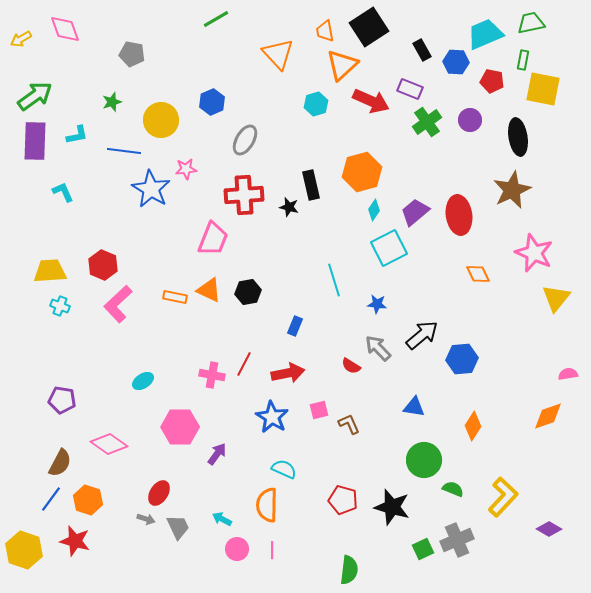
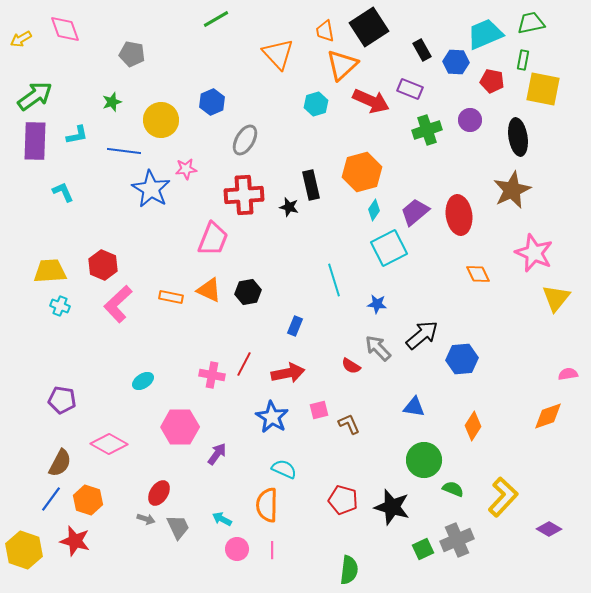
green cross at (427, 122): moved 8 px down; rotated 16 degrees clockwise
orange rectangle at (175, 297): moved 4 px left
pink diamond at (109, 444): rotated 6 degrees counterclockwise
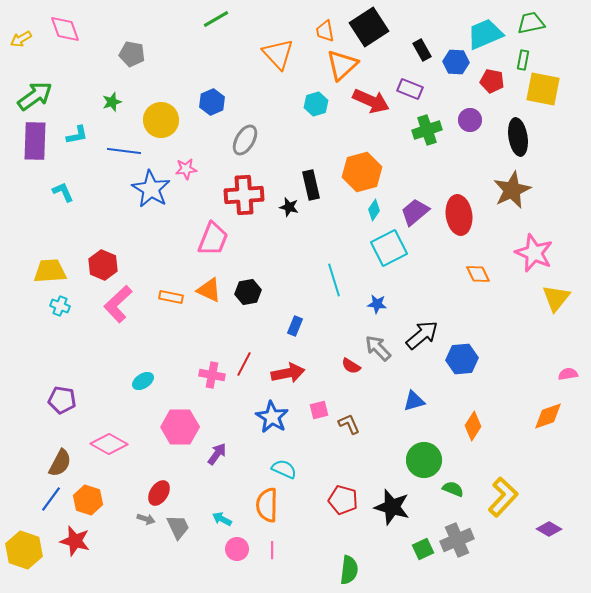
blue triangle at (414, 407): moved 6 px up; rotated 25 degrees counterclockwise
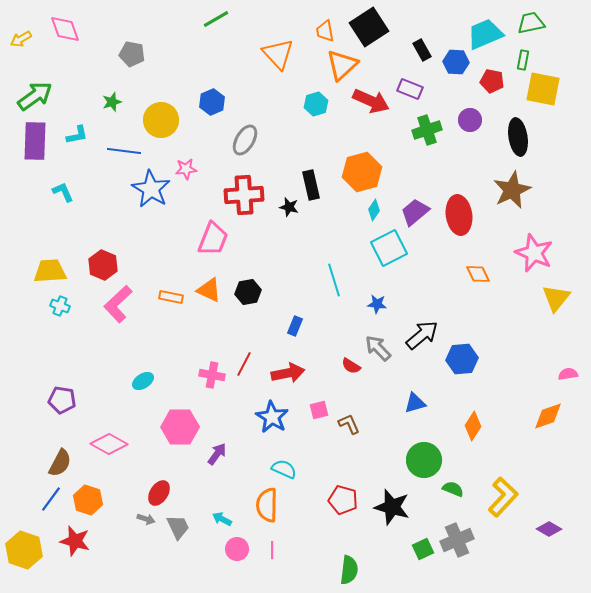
blue triangle at (414, 401): moved 1 px right, 2 px down
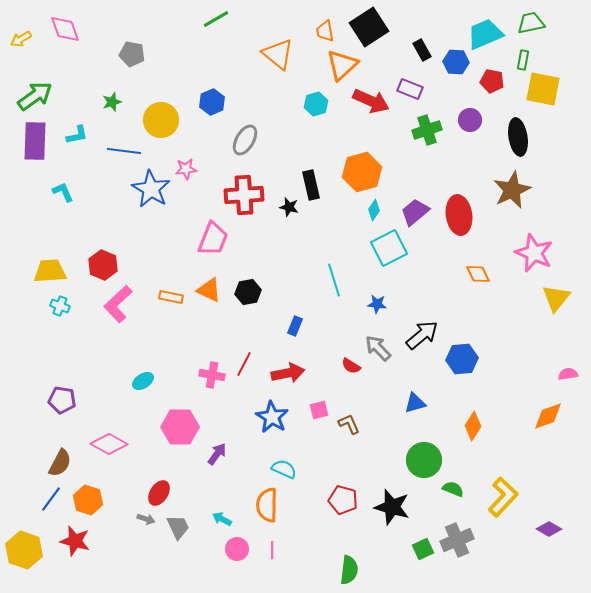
orange triangle at (278, 54): rotated 8 degrees counterclockwise
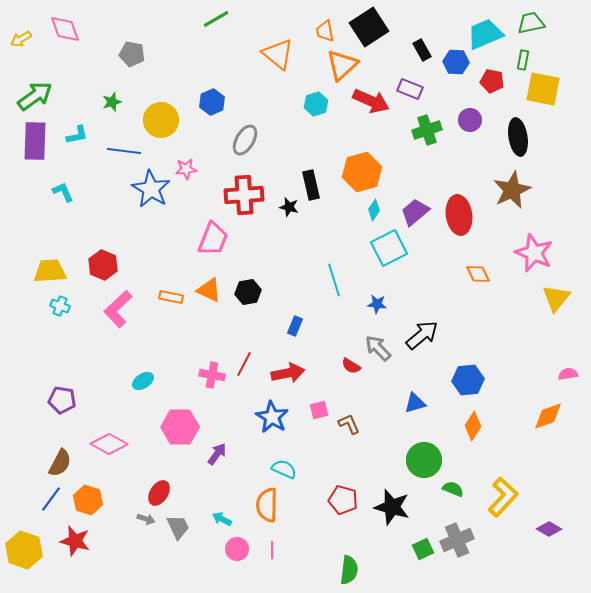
pink L-shape at (118, 304): moved 5 px down
blue hexagon at (462, 359): moved 6 px right, 21 px down
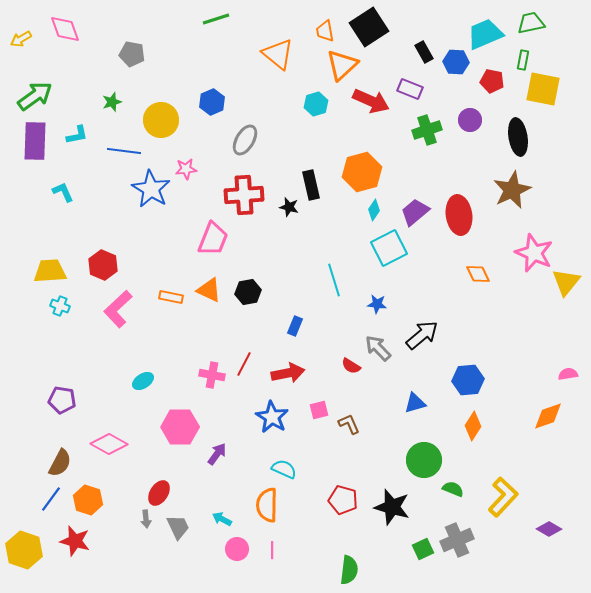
green line at (216, 19): rotated 12 degrees clockwise
black rectangle at (422, 50): moved 2 px right, 2 px down
yellow triangle at (556, 298): moved 10 px right, 16 px up
gray arrow at (146, 519): rotated 66 degrees clockwise
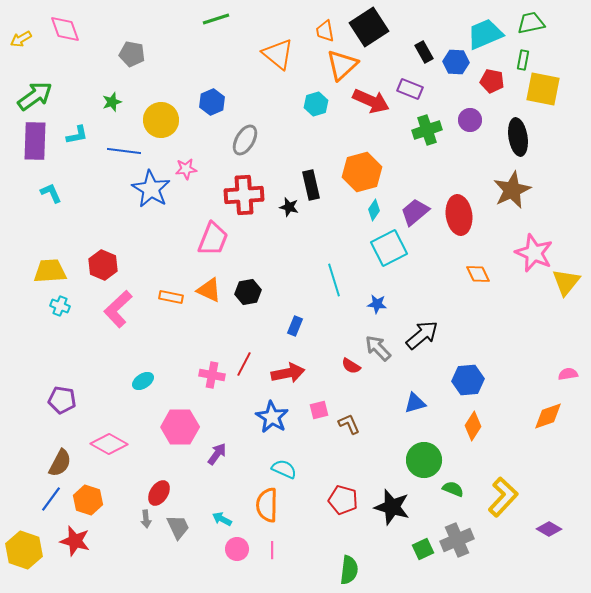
cyan L-shape at (63, 192): moved 12 px left, 1 px down
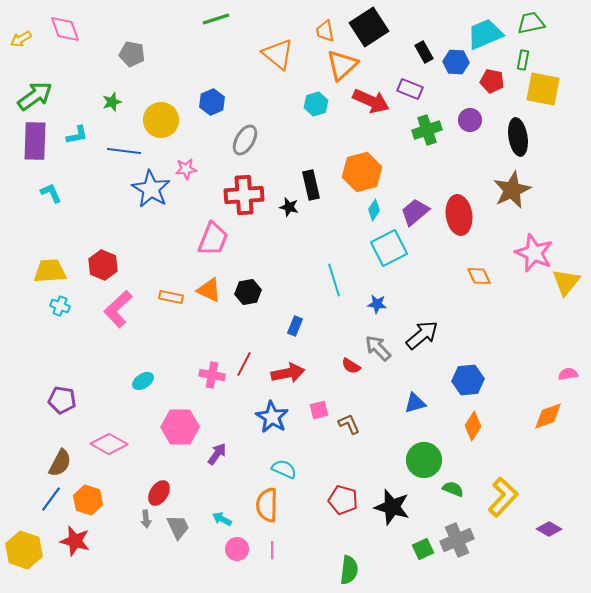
orange diamond at (478, 274): moved 1 px right, 2 px down
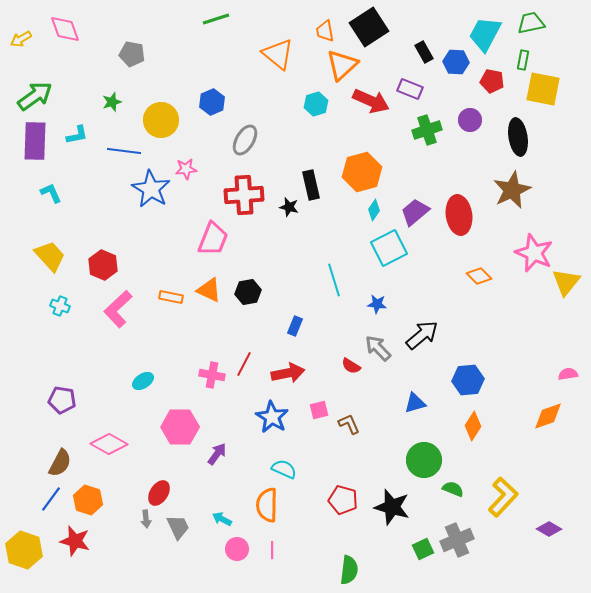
cyan trapezoid at (485, 34): rotated 39 degrees counterclockwise
yellow trapezoid at (50, 271): moved 15 px up; rotated 52 degrees clockwise
orange diamond at (479, 276): rotated 20 degrees counterclockwise
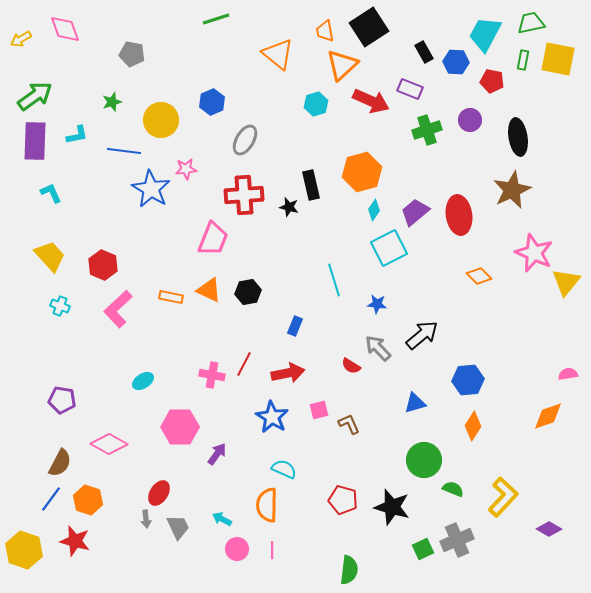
yellow square at (543, 89): moved 15 px right, 30 px up
